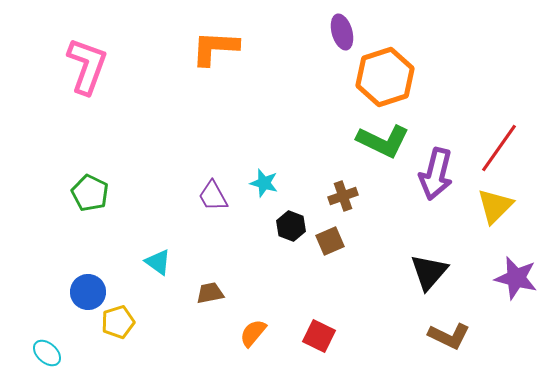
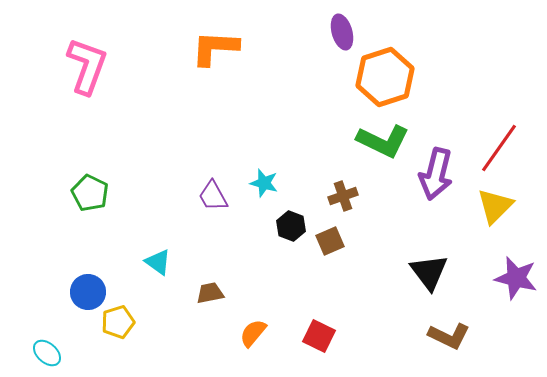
black triangle: rotated 18 degrees counterclockwise
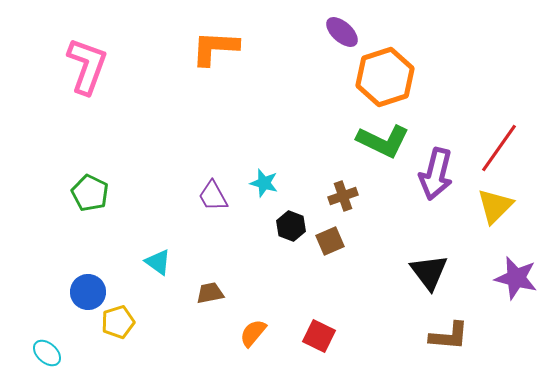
purple ellipse: rotated 32 degrees counterclockwise
brown L-shape: rotated 21 degrees counterclockwise
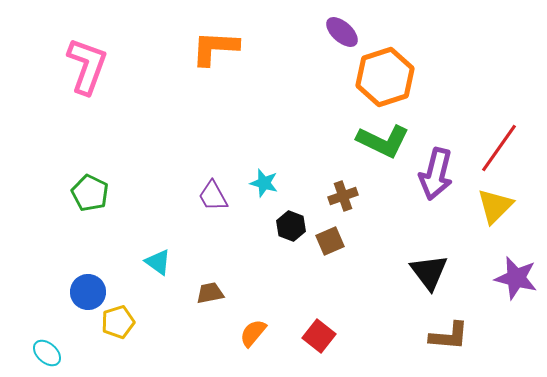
red square: rotated 12 degrees clockwise
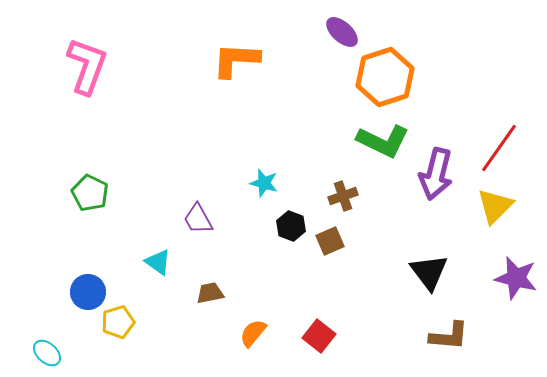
orange L-shape: moved 21 px right, 12 px down
purple trapezoid: moved 15 px left, 23 px down
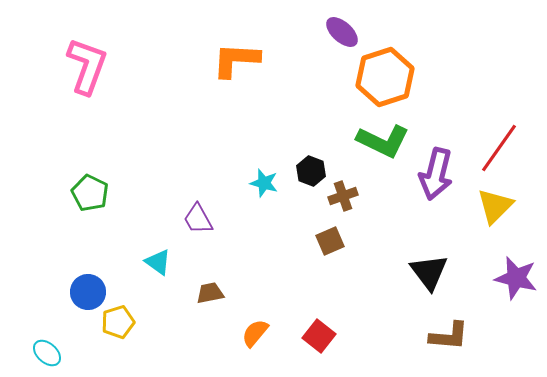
black hexagon: moved 20 px right, 55 px up
orange semicircle: moved 2 px right
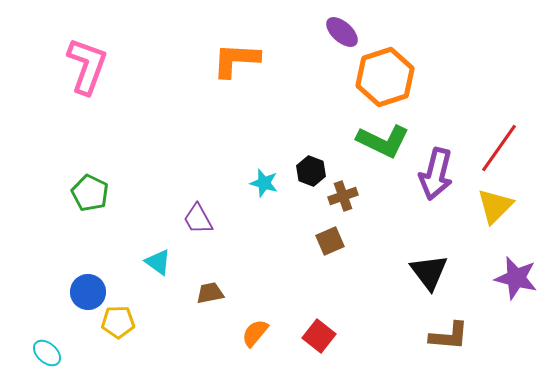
yellow pentagon: rotated 16 degrees clockwise
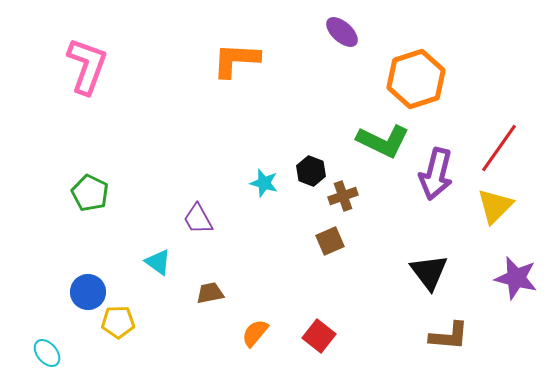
orange hexagon: moved 31 px right, 2 px down
cyan ellipse: rotated 8 degrees clockwise
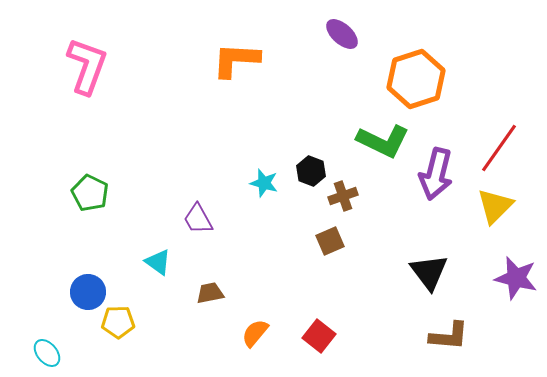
purple ellipse: moved 2 px down
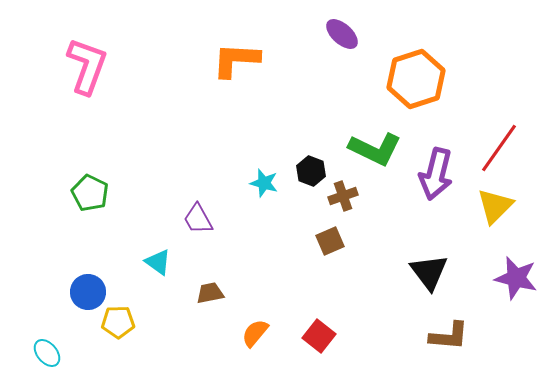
green L-shape: moved 8 px left, 8 px down
